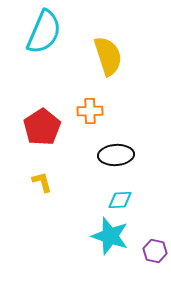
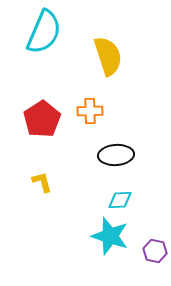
red pentagon: moved 8 px up
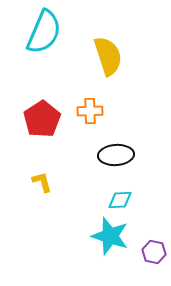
purple hexagon: moved 1 px left, 1 px down
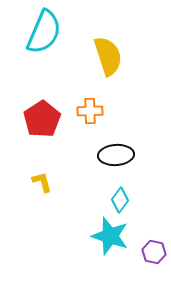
cyan diamond: rotated 50 degrees counterclockwise
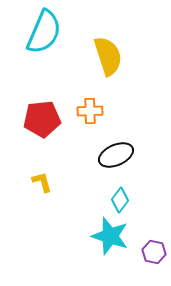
red pentagon: rotated 27 degrees clockwise
black ellipse: rotated 20 degrees counterclockwise
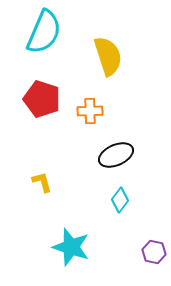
red pentagon: moved 20 px up; rotated 24 degrees clockwise
cyan star: moved 39 px left, 11 px down
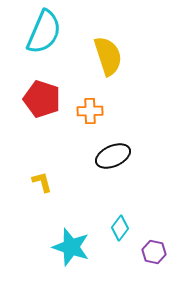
black ellipse: moved 3 px left, 1 px down
cyan diamond: moved 28 px down
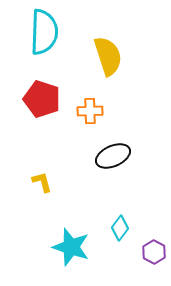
cyan semicircle: rotated 21 degrees counterclockwise
purple hexagon: rotated 15 degrees clockwise
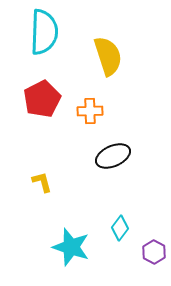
red pentagon: rotated 27 degrees clockwise
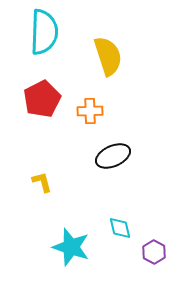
cyan diamond: rotated 50 degrees counterclockwise
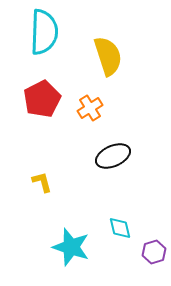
orange cross: moved 3 px up; rotated 30 degrees counterclockwise
purple hexagon: rotated 15 degrees clockwise
